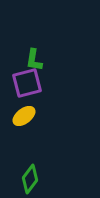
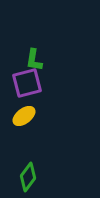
green diamond: moved 2 px left, 2 px up
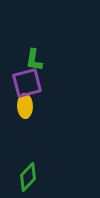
yellow ellipse: moved 1 px right, 10 px up; rotated 55 degrees counterclockwise
green diamond: rotated 8 degrees clockwise
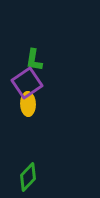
purple square: rotated 20 degrees counterclockwise
yellow ellipse: moved 3 px right, 2 px up
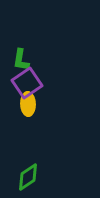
green L-shape: moved 13 px left
green diamond: rotated 12 degrees clockwise
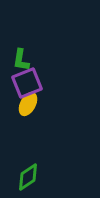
purple square: rotated 12 degrees clockwise
yellow ellipse: rotated 30 degrees clockwise
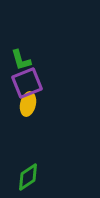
green L-shape: rotated 25 degrees counterclockwise
yellow ellipse: rotated 15 degrees counterclockwise
